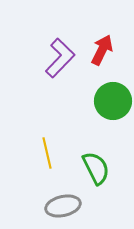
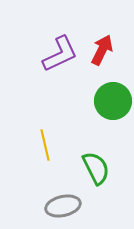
purple L-shape: moved 4 px up; rotated 21 degrees clockwise
yellow line: moved 2 px left, 8 px up
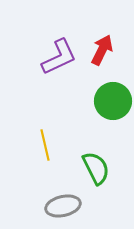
purple L-shape: moved 1 px left, 3 px down
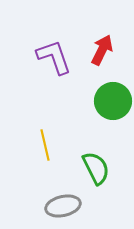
purple L-shape: moved 5 px left; rotated 84 degrees counterclockwise
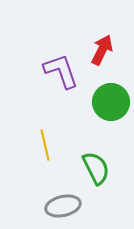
purple L-shape: moved 7 px right, 14 px down
green circle: moved 2 px left, 1 px down
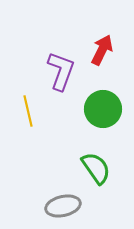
purple L-shape: rotated 39 degrees clockwise
green circle: moved 8 px left, 7 px down
yellow line: moved 17 px left, 34 px up
green semicircle: rotated 8 degrees counterclockwise
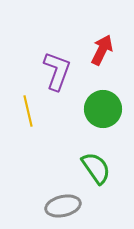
purple L-shape: moved 4 px left
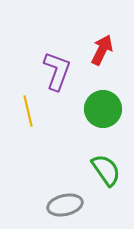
green semicircle: moved 10 px right, 2 px down
gray ellipse: moved 2 px right, 1 px up
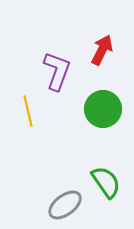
green semicircle: moved 12 px down
gray ellipse: rotated 24 degrees counterclockwise
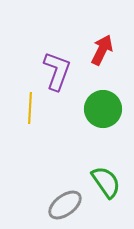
yellow line: moved 2 px right, 3 px up; rotated 16 degrees clockwise
